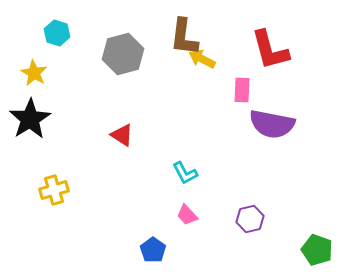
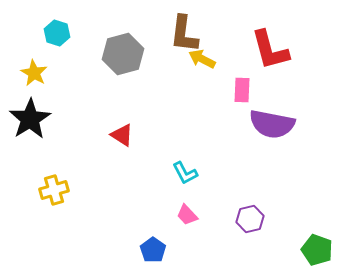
brown L-shape: moved 3 px up
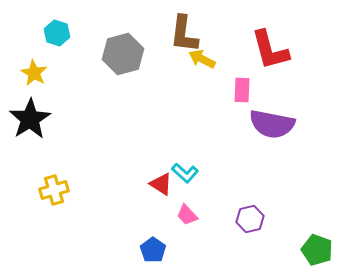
red triangle: moved 39 px right, 49 px down
cyan L-shape: rotated 20 degrees counterclockwise
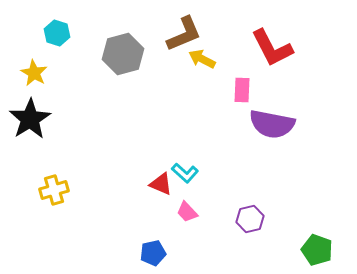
brown L-shape: rotated 120 degrees counterclockwise
red L-shape: moved 2 px right, 2 px up; rotated 12 degrees counterclockwise
red triangle: rotated 10 degrees counterclockwise
pink trapezoid: moved 3 px up
blue pentagon: moved 3 px down; rotated 25 degrees clockwise
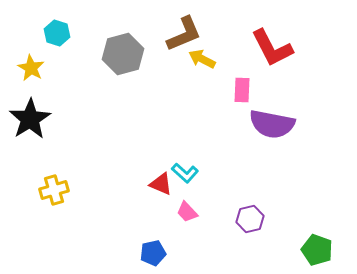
yellow star: moved 3 px left, 5 px up
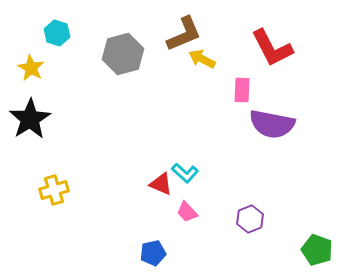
purple hexagon: rotated 8 degrees counterclockwise
